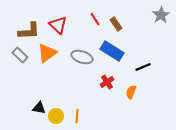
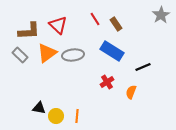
gray ellipse: moved 9 px left, 2 px up; rotated 25 degrees counterclockwise
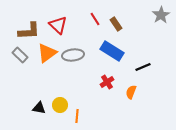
yellow circle: moved 4 px right, 11 px up
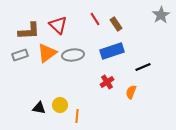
blue rectangle: rotated 50 degrees counterclockwise
gray rectangle: rotated 63 degrees counterclockwise
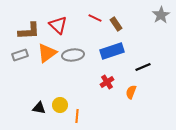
red line: moved 1 px up; rotated 32 degrees counterclockwise
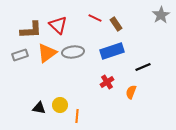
brown L-shape: moved 2 px right, 1 px up
gray ellipse: moved 3 px up
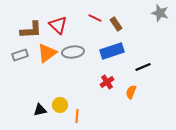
gray star: moved 1 px left, 2 px up; rotated 24 degrees counterclockwise
black triangle: moved 1 px right, 2 px down; rotated 24 degrees counterclockwise
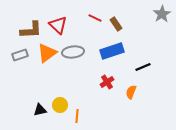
gray star: moved 2 px right, 1 px down; rotated 24 degrees clockwise
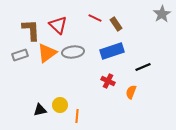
brown L-shape: rotated 90 degrees counterclockwise
red cross: moved 1 px right, 1 px up; rotated 32 degrees counterclockwise
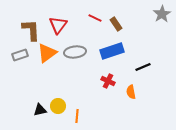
red triangle: rotated 24 degrees clockwise
gray ellipse: moved 2 px right
orange semicircle: rotated 32 degrees counterclockwise
yellow circle: moved 2 px left, 1 px down
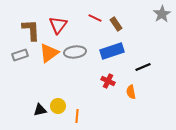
orange triangle: moved 2 px right
